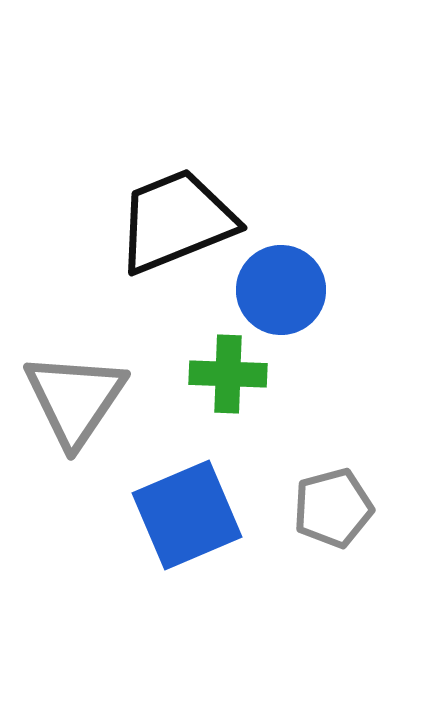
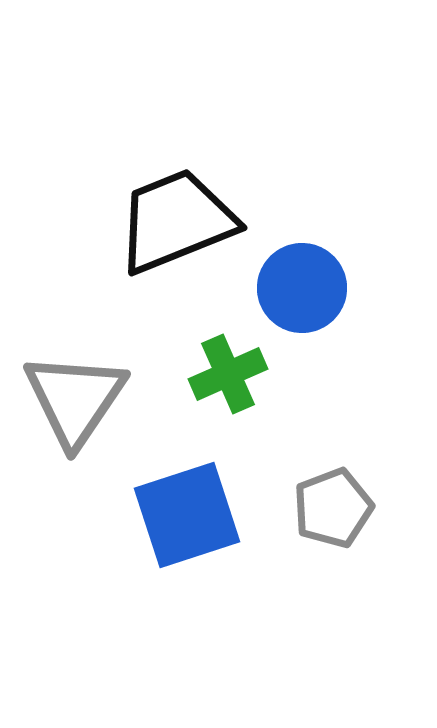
blue circle: moved 21 px right, 2 px up
green cross: rotated 26 degrees counterclockwise
gray pentagon: rotated 6 degrees counterclockwise
blue square: rotated 5 degrees clockwise
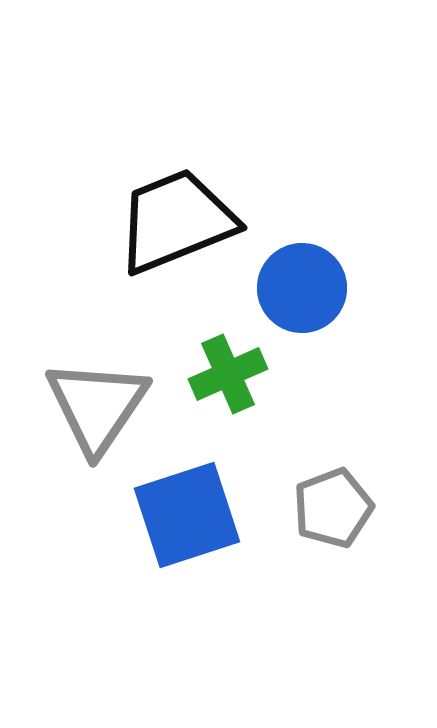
gray triangle: moved 22 px right, 7 px down
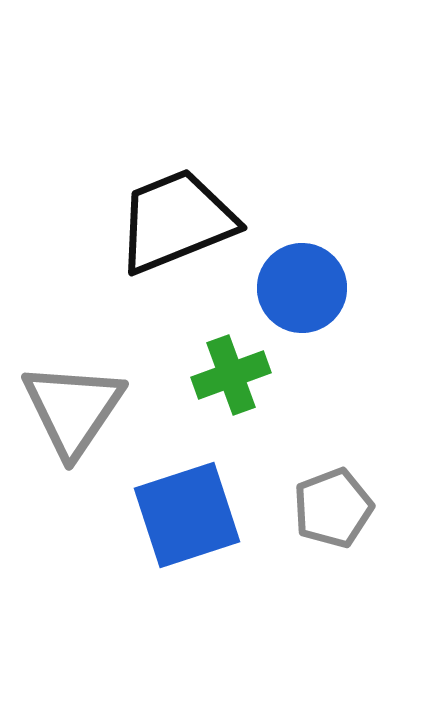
green cross: moved 3 px right, 1 px down; rotated 4 degrees clockwise
gray triangle: moved 24 px left, 3 px down
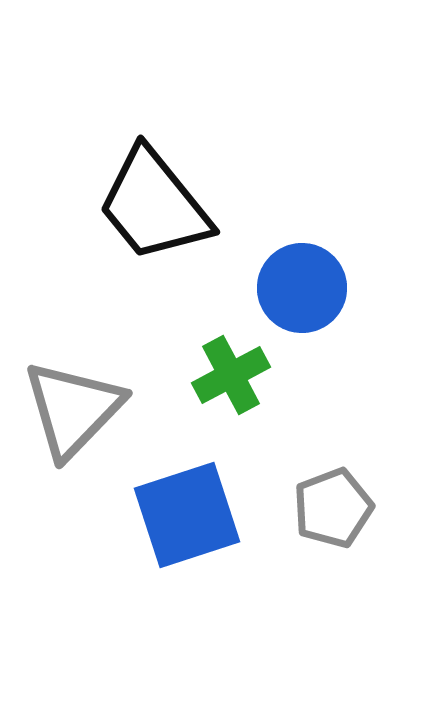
black trapezoid: moved 22 px left, 16 px up; rotated 107 degrees counterclockwise
green cross: rotated 8 degrees counterclockwise
gray triangle: rotated 10 degrees clockwise
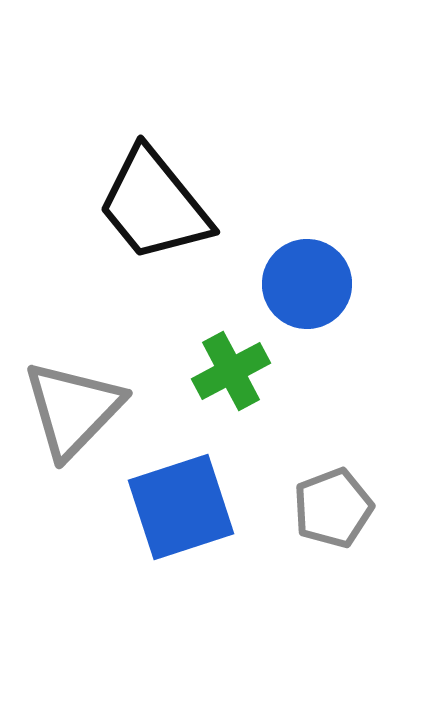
blue circle: moved 5 px right, 4 px up
green cross: moved 4 px up
blue square: moved 6 px left, 8 px up
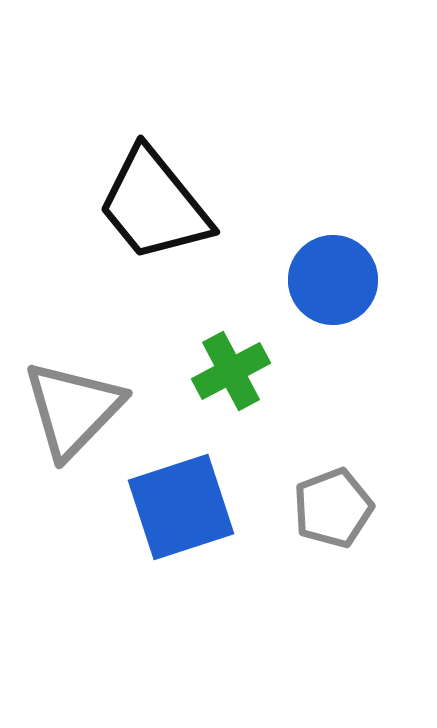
blue circle: moved 26 px right, 4 px up
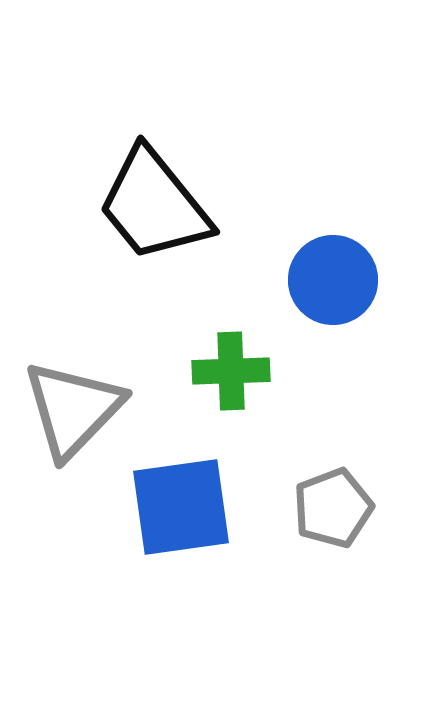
green cross: rotated 26 degrees clockwise
blue square: rotated 10 degrees clockwise
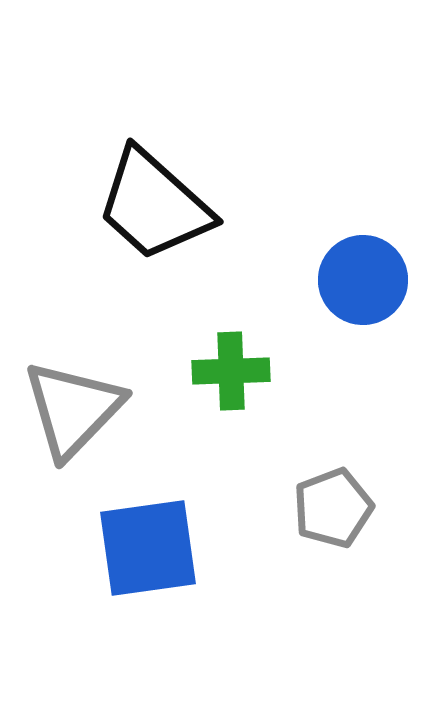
black trapezoid: rotated 9 degrees counterclockwise
blue circle: moved 30 px right
blue square: moved 33 px left, 41 px down
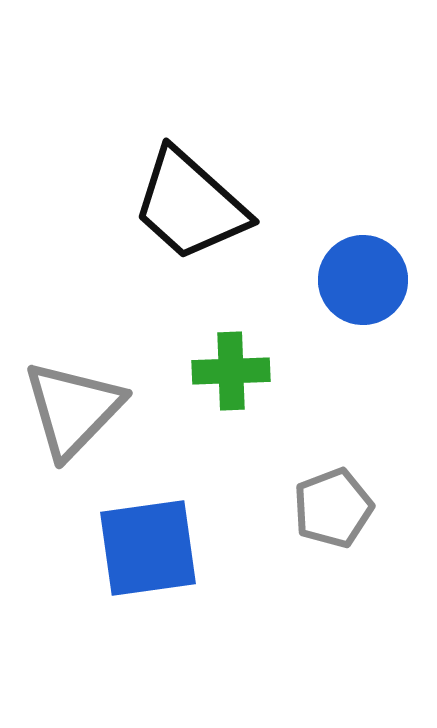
black trapezoid: moved 36 px right
